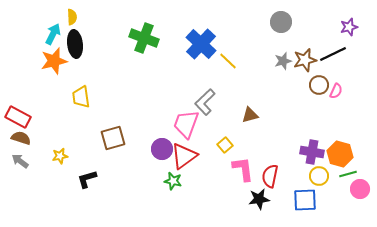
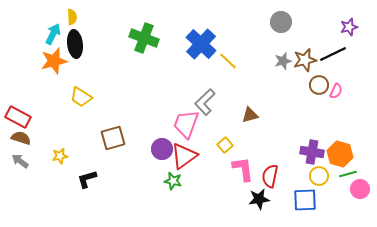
yellow trapezoid: rotated 50 degrees counterclockwise
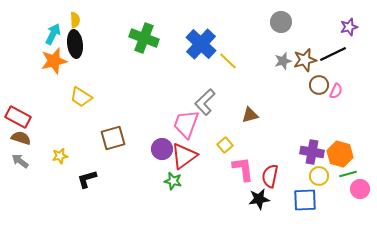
yellow semicircle: moved 3 px right, 3 px down
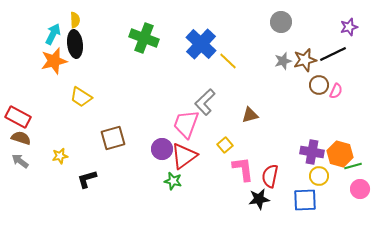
green line: moved 5 px right, 8 px up
